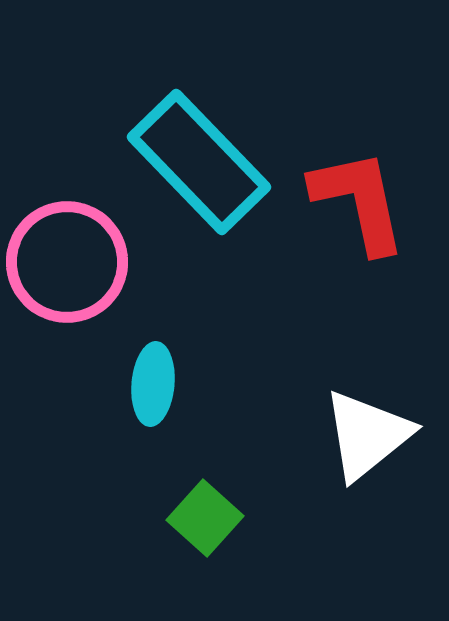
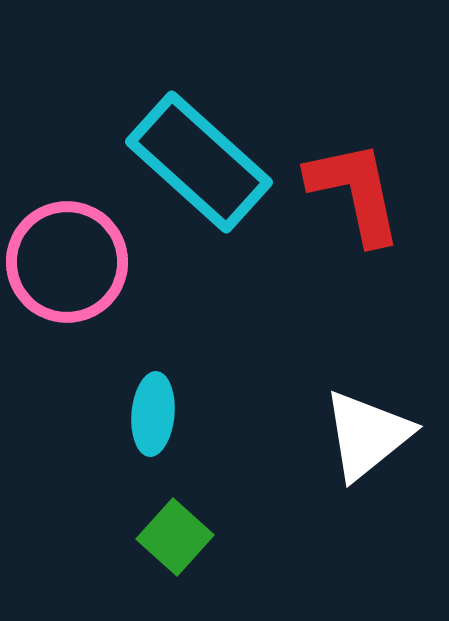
cyan rectangle: rotated 4 degrees counterclockwise
red L-shape: moved 4 px left, 9 px up
cyan ellipse: moved 30 px down
green square: moved 30 px left, 19 px down
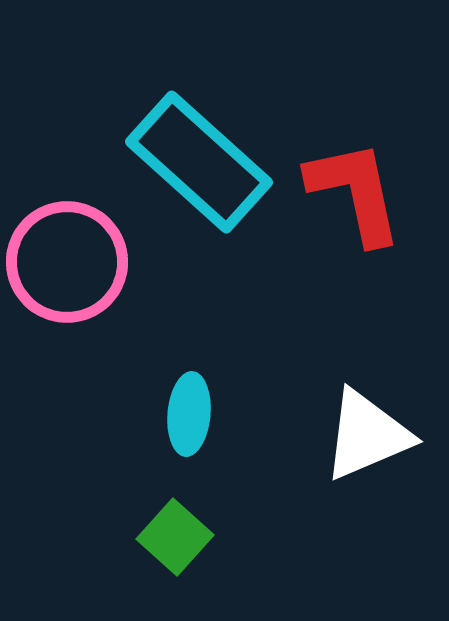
cyan ellipse: moved 36 px right
white triangle: rotated 16 degrees clockwise
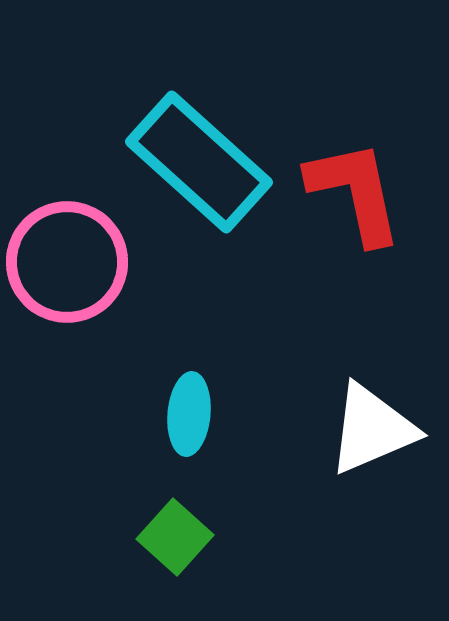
white triangle: moved 5 px right, 6 px up
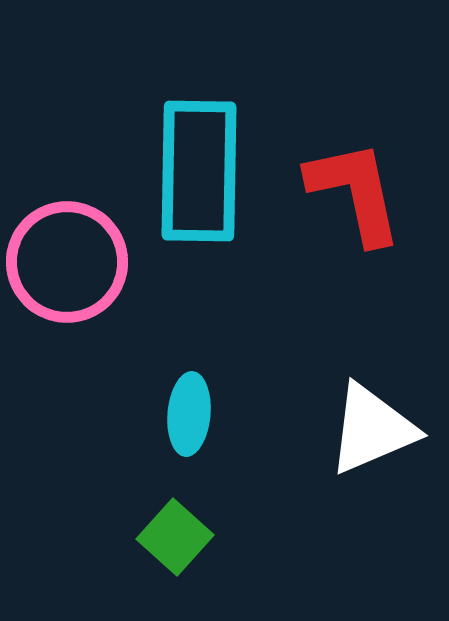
cyan rectangle: moved 9 px down; rotated 49 degrees clockwise
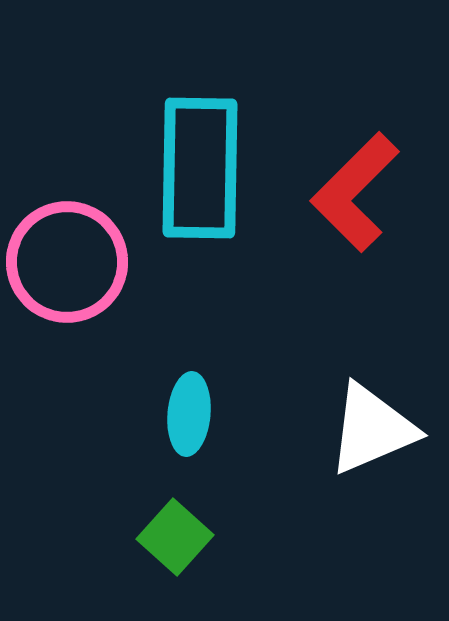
cyan rectangle: moved 1 px right, 3 px up
red L-shape: rotated 123 degrees counterclockwise
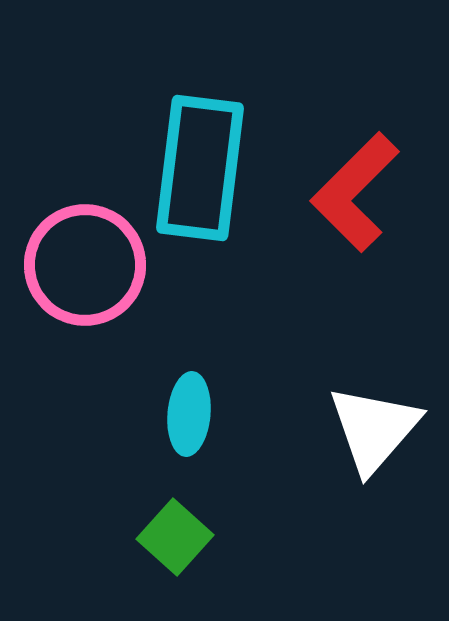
cyan rectangle: rotated 6 degrees clockwise
pink circle: moved 18 px right, 3 px down
white triangle: moved 2 px right; rotated 26 degrees counterclockwise
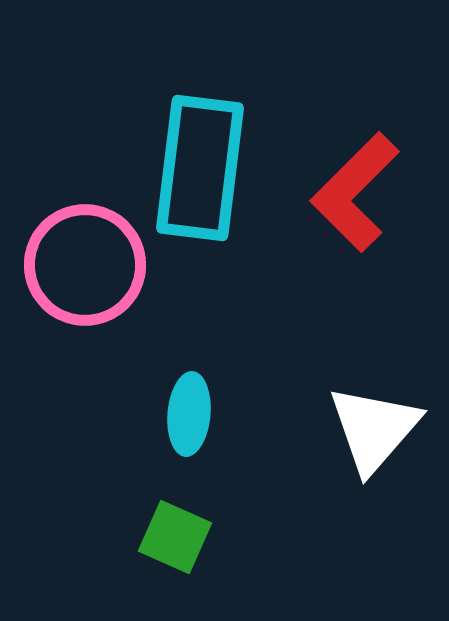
green square: rotated 18 degrees counterclockwise
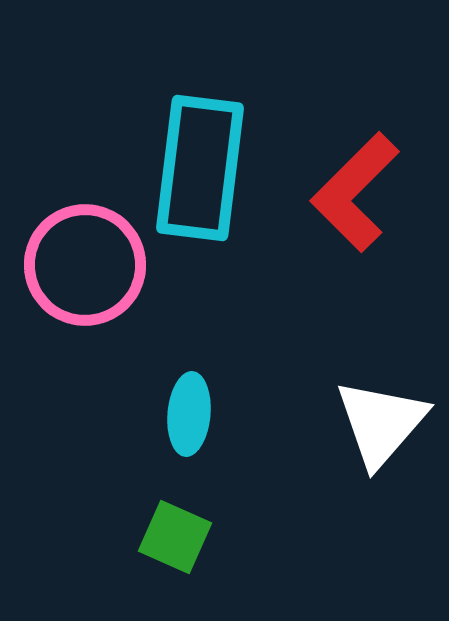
white triangle: moved 7 px right, 6 px up
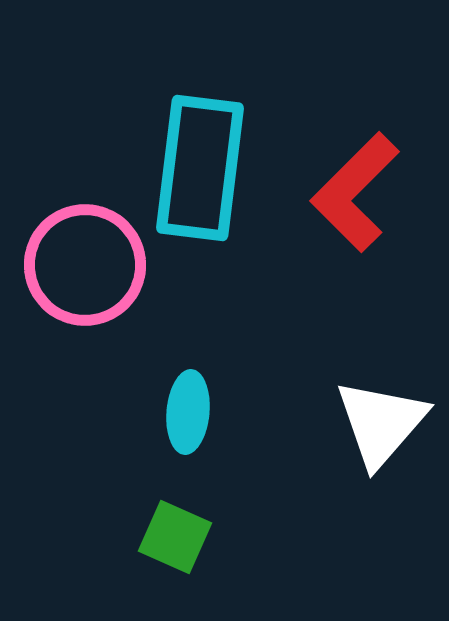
cyan ellipse: moved 1 px left, 2 px up
